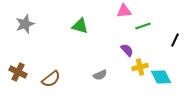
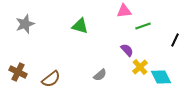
yellow cross: rotated 28 degrees counterclockwise
gray semicircle: rotated 16 degrees counterclockwise
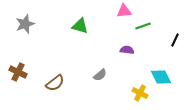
purple semicircle: rotated 40 degrees counterclockwise
yellow cross: moved 26 px down; rotated 21 degrees counterclockwise
brown semicircle: moved 4 px right, 4 px down
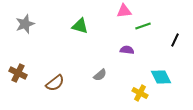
brown cross: moved 1 px down
